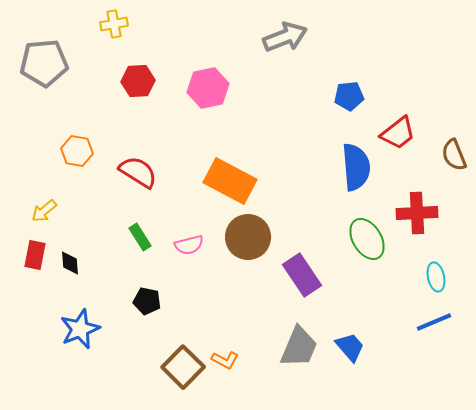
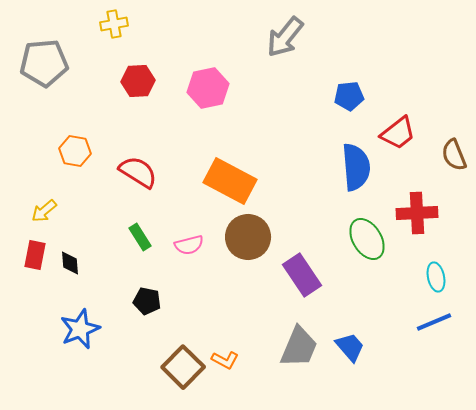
gray arrow: rotated 150 degrees clockwise
orange hexagon: moved 2 px left
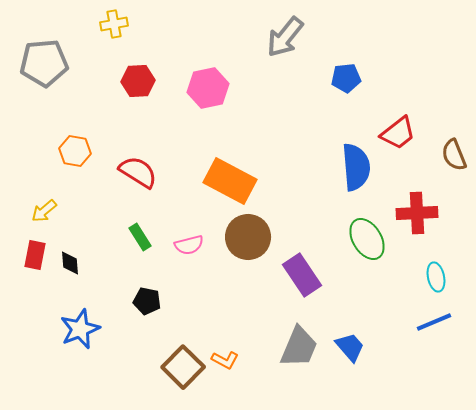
blue pentagon: moved 3 px left, 18 px up
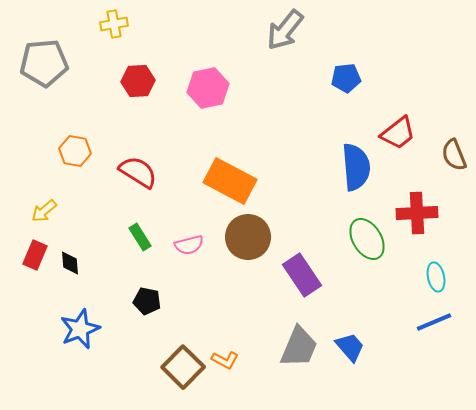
gray arrow: moved 7 px up
red rectangle: rotated 12 degrees clockwise
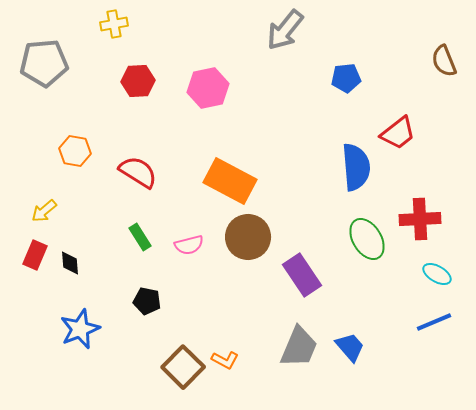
brown semicircle: moved 10 px left, 94 px up
red cross: moved 3 px right, 6 px down
cyan ellipse: moved 1 px right, 3 px up; rotated 48 degrees counterclockwise
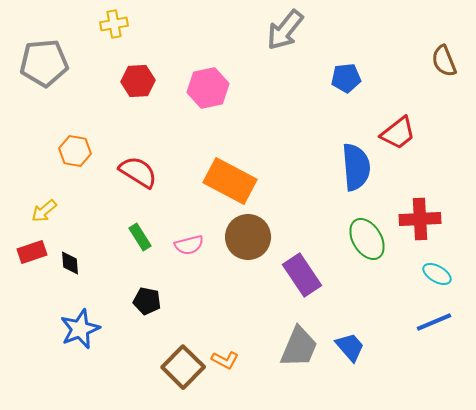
red rectangle: moved 3 px left, 3 px up; rotated 48 degrees clockwise
